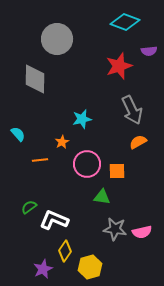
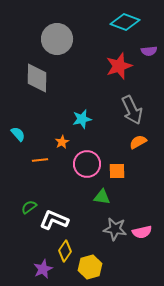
gray diamond: moved 2 px right, 1 px up
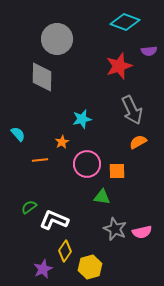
gray diamond: moved 5 px right, 1 px up
gray star: rotated 15 degrees clockwise
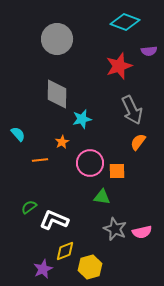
gray diamond: moved 15 px right, 17 px down
orange semicircle: rotated 24 degrees counterclockwise
pink circle: moved 3 px right, 1 px up
yellow diamond: rotated 35 degrees clockwise
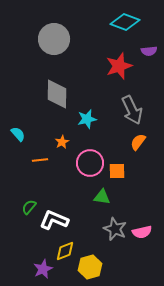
gray circle: moved 3 px left
cyan star: moved 5 px right
green semicircle: rotated 14 degrees counterclockwise
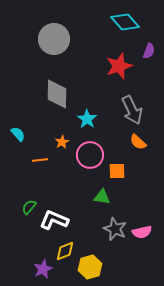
cyan diamond: rotated 28 degrees clockwise
purple semicircle: rotated 63 degrees counterclockwise
cyan star: rotated 24 degrees counterclockwise
orange semicircle: rotated 84 degrees counterclockwise
pink circle: moved 8 px up
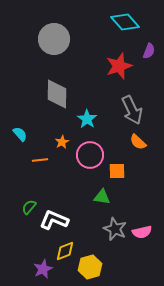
cyan semicircle: moved 2 px right
